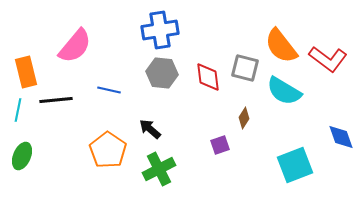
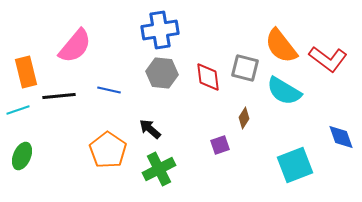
black line: moved 3 px right, 4 px up
cyan line: rotated 60 degrees clockwise
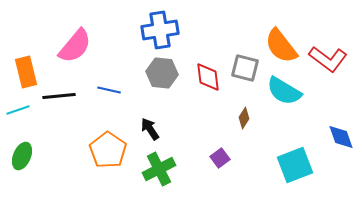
black arrow: rotated 15 degrees clockwise
purple square: moved 13 px down; rotated 18 degrees counterclockwise
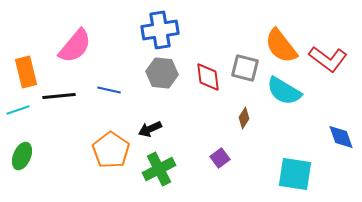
black arrow: rotated 80 degrees counterclockwise
orange pentagon: moved 3 px right
cyan square: moved 9 px down; rotated 30 degrees clockwise
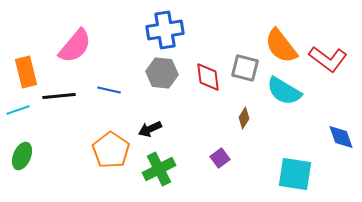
blue cross: moved 5 px right
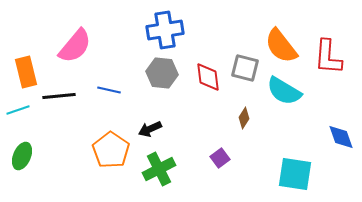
red L-shape: moved 2 px up; rotated 57 degrees clockwise
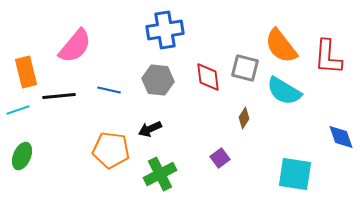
gray hexagon: moved 4 px left, 7 px down
orange pentagon: rotated 27 degrees counterclockwise
green cross: moved 1 px right, 5 px down
